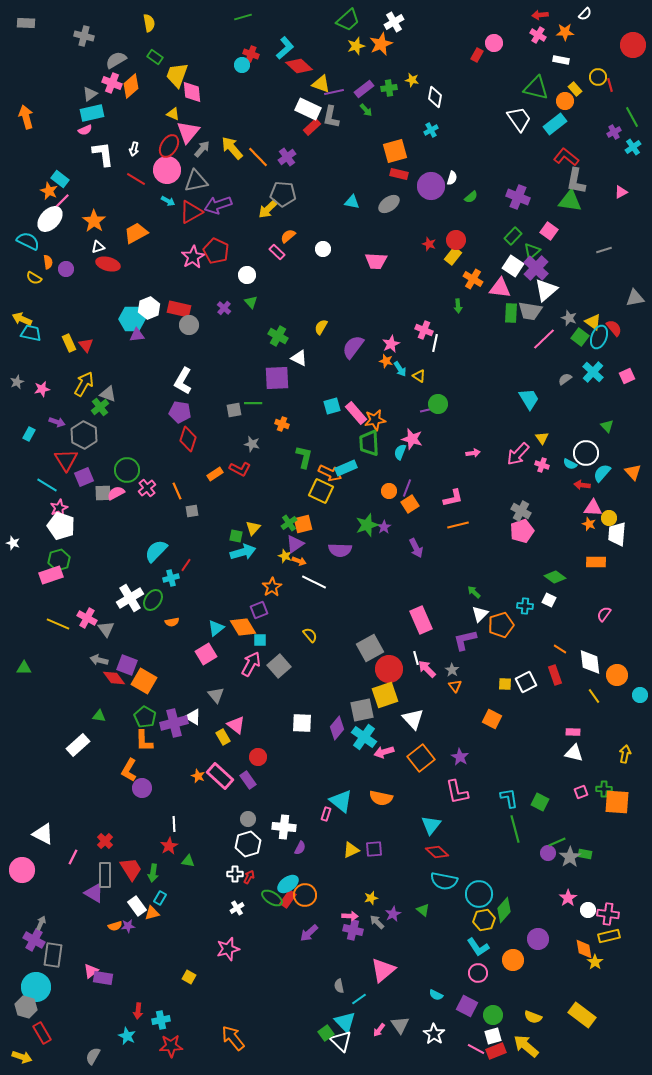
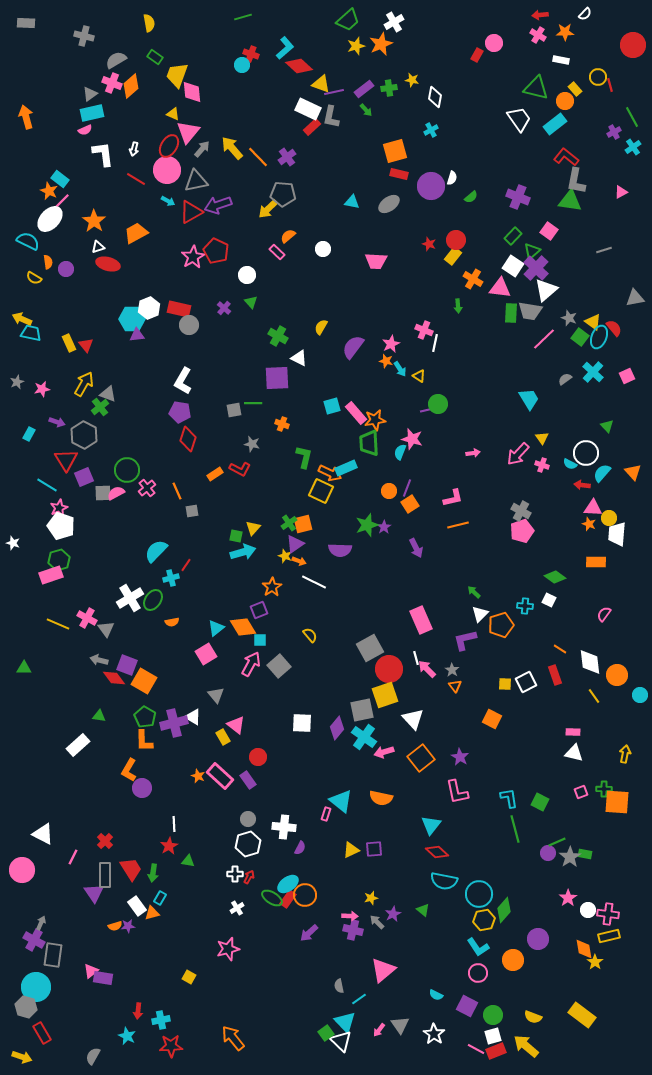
purple triangle at (94, 893): rotated 25 degrees clockwise
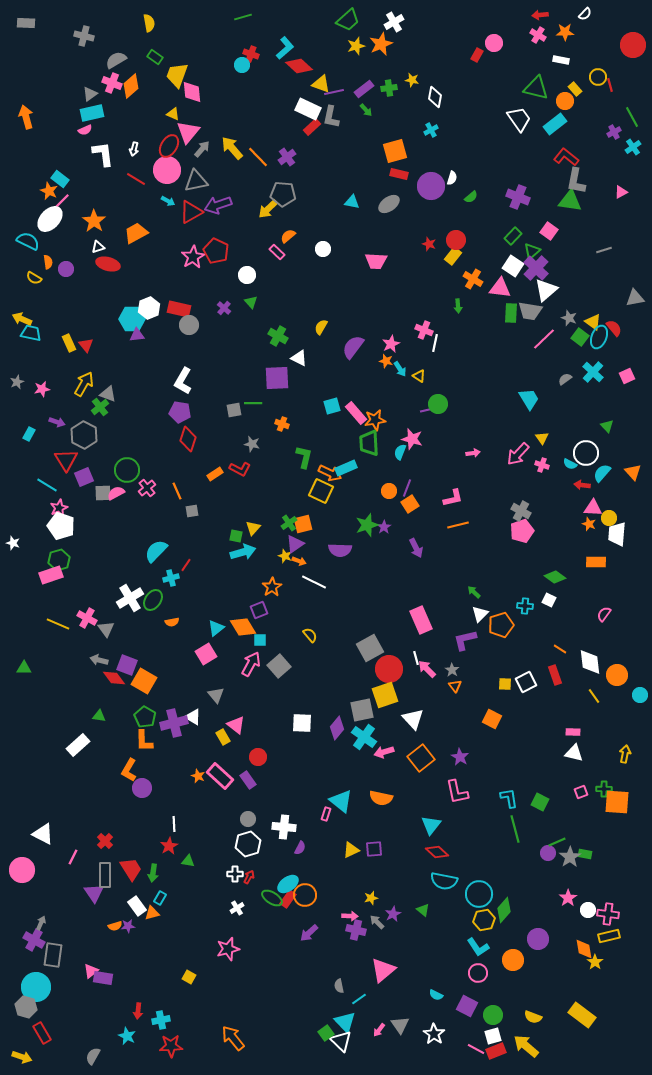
purple cross at (353, 930): moved 3 px right
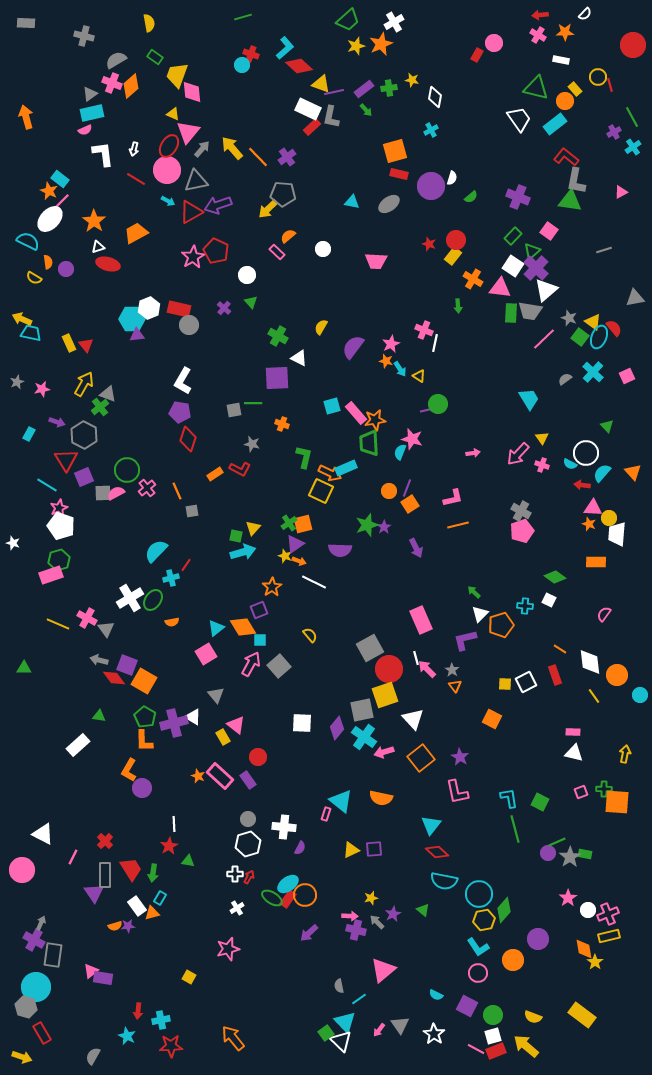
pink cross at (608, 914): rotated 30 degrees counterclockwise
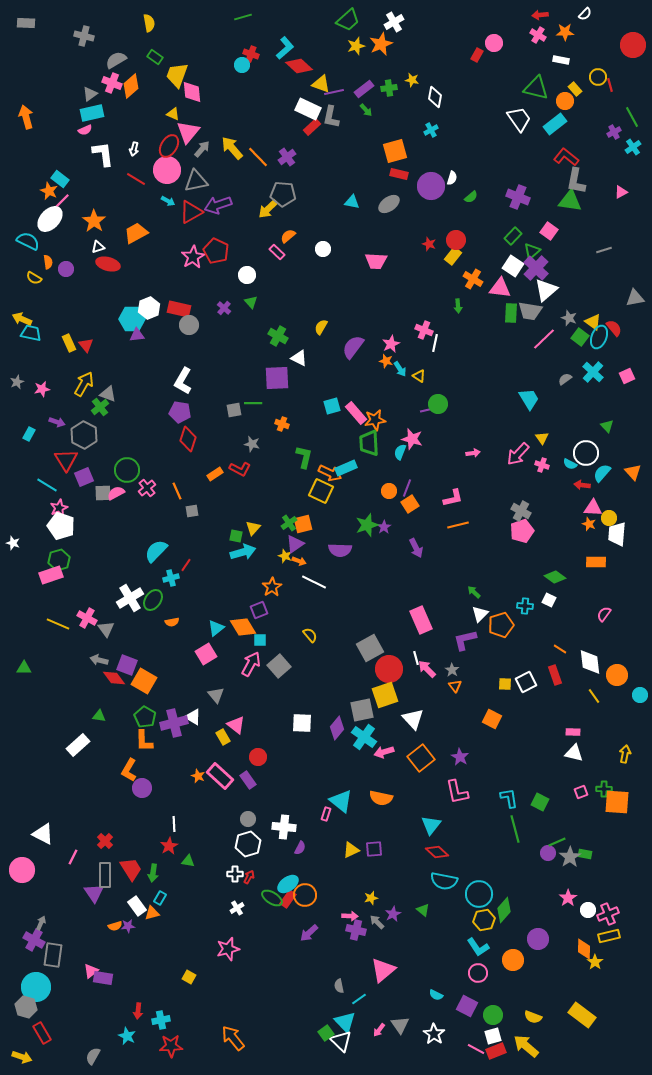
orange diamond at (584, 949): rotated 10 degrees clockwise
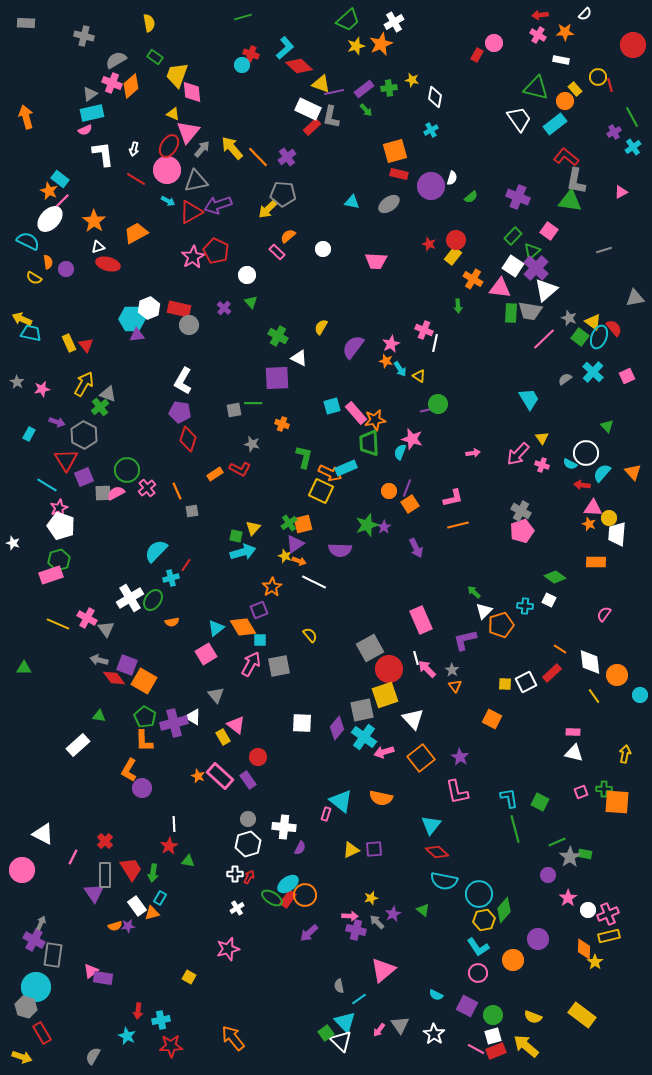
gray star at (17, 382): rotated 16 degrees counterclockwise
white triangle at (480, 614): moved 4 px right, 3 px up
gray square at (279, 666): rotated 30 degrees clockwise
red rectangle at (555, 675): moved 3 px left, 2 px up; rotated 66 degrees clockwise
purple circle at (548, 853): moved 22 px down
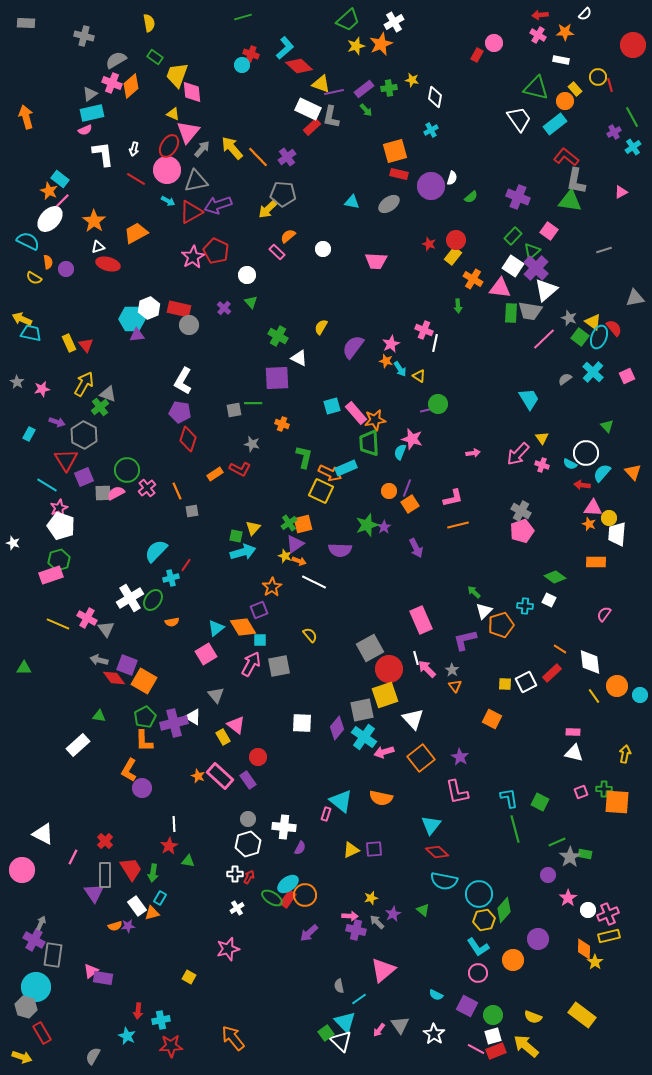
orange circle at (617, 675): moved 11 px down
green pentagon at (145, 717): rotated 15 degrees clockwise
